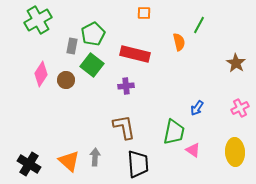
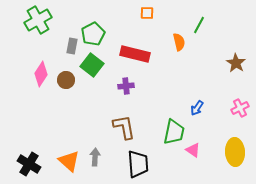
orange square: moved 3 px right
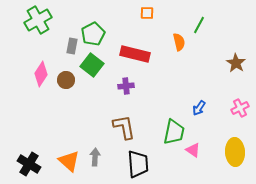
blue arrow: moved 2 px right
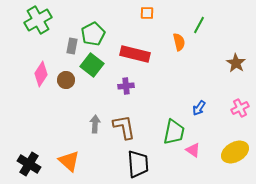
yellow ellipse: rotated 64 degrees clockwise
gray arrow: moved 33 px up
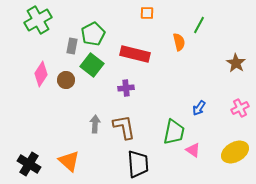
purple cross: moved 2 px down
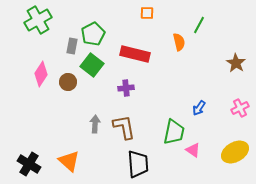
brown circle: moved 2 px right, 2 px down
